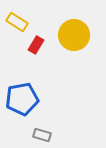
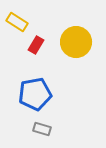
yellow circle: moved 2 px right, 7 px down
blue pentagon: moved 13 px right, 5 px up
gray rectangle: moved 6 px up
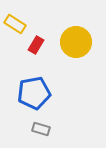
yellow rectangle: moved 2 px left, 2 px down
blue pentagon: moved 1 px left, 1 px up
gray rectangle: moved 1 px left
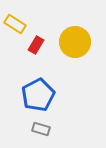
yellow circle: moved 1 px left
blue pentagon: moved 4 px right, 2 px down; rotated 16 degrees counterclockwise
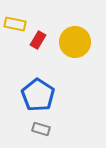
yellow rectangle: rotated 20 degrees counterclockwise
red rectangle: moved 2 px right, 5 px up
blue pentagon: rotated 12 degrees counterclockwise
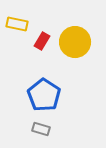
yellow rectangle: moved 2 px right
red rectangle: moved 4 px right, 1 px down
blue pentagon: moved 6 px right
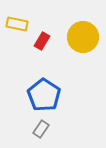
yellow circle: moved 8 px right, 5 px up
gray rectangle: rotated 72 degrees counterclockwise
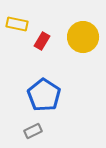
gray rectangle: moved 8 px left, 2 px down; rotated 30 degrees clockwise
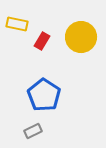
yellow circle: moved 2 px left
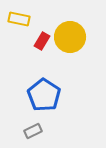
yellow rectangle: moved 2 px right, 5 px up
yellow circle: moved 11 px left
